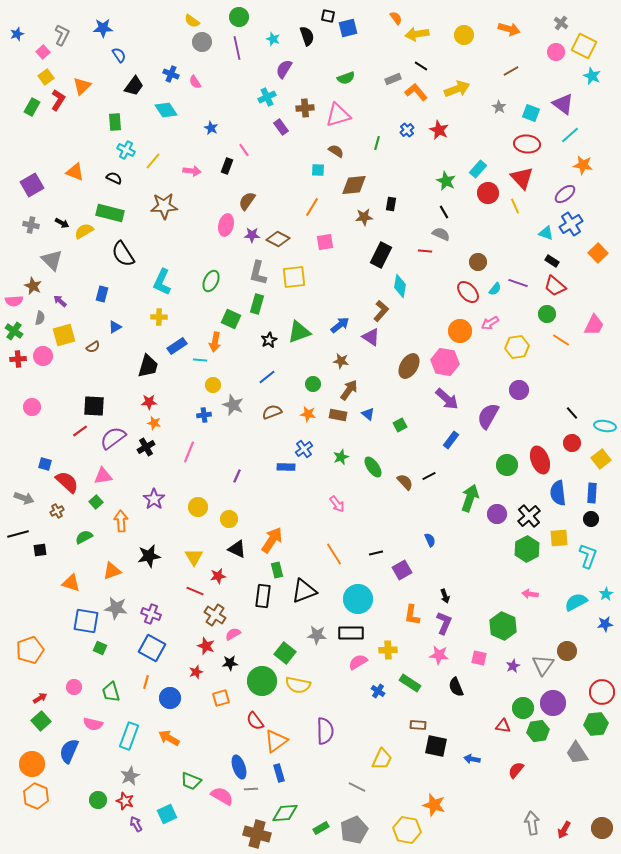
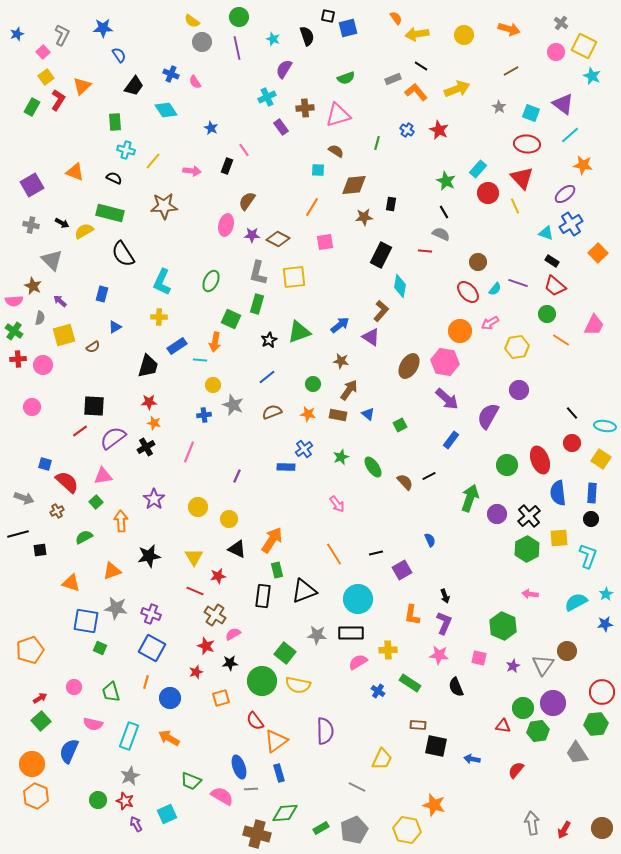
blue cross at (407, 130): rotated 16 degrees counterclockwise
cyan cross at (126, 150): rotated 12 degrees counterclockwise
pink circle at (43, 356): moved 9 px down
yellow square at (601, 459): rotated 18 degrees counterclockwise
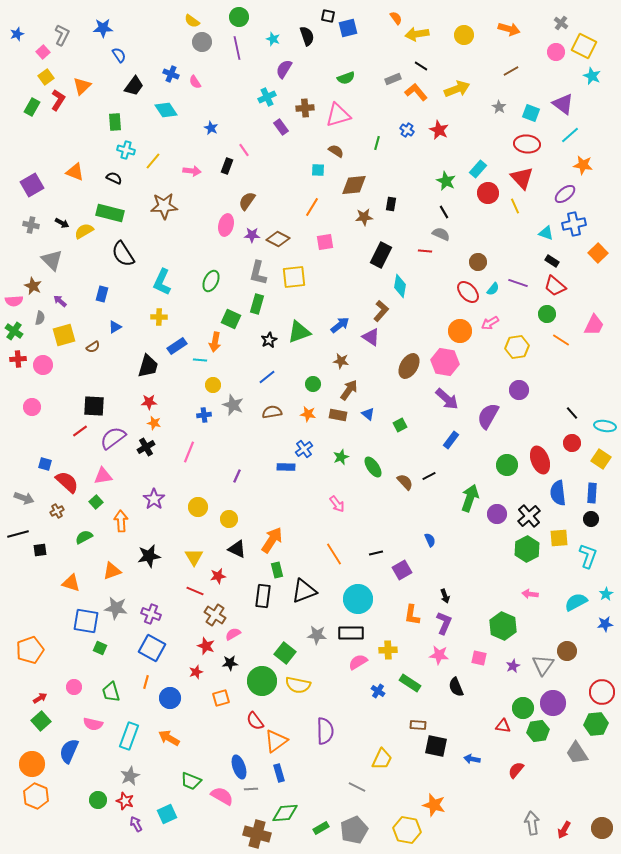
blue cross at (571, 224): moved 3 px right; rotated 20 degrees clockwise
cyan semicircle at (495, 289): moved 2 px left
brown semicircle at (272, 412): rotated 12 degrees clockwise
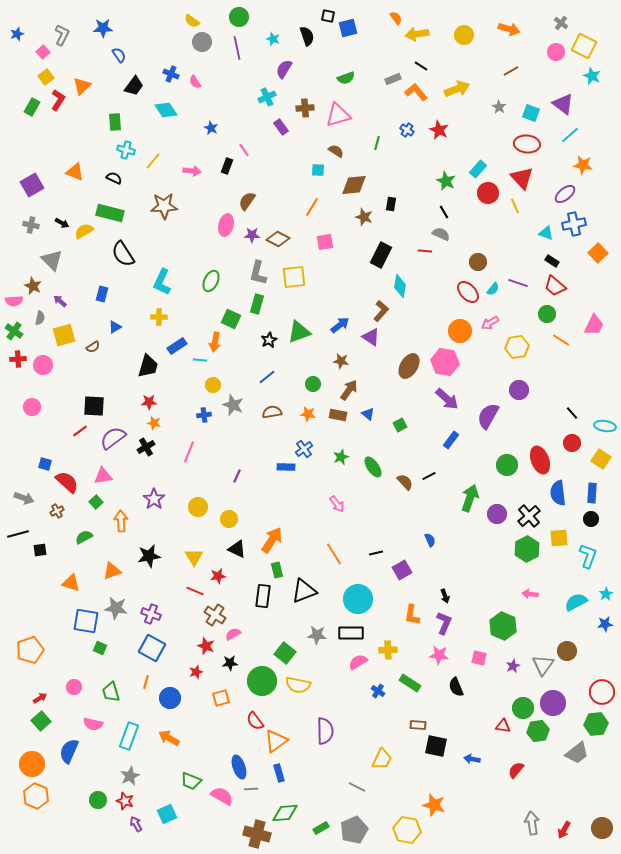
brown star at (364, 217): rotated 24 degrees clockwise
gray trapezoid at (577, 753): rotated 95 degrees counterclockwise
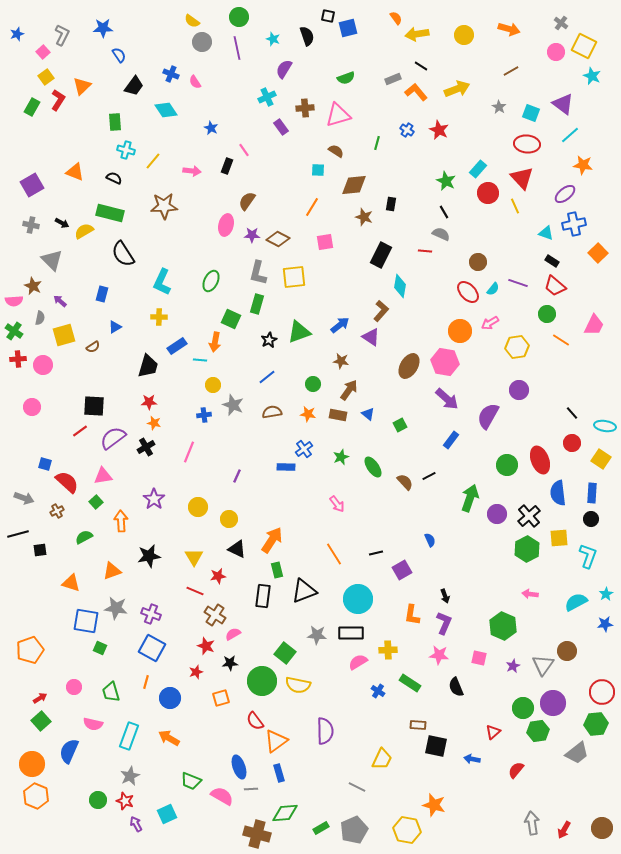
red triangle at (503, 726): moved 10 px left, 6 px down; rotated 49 degrees counterclockwise
